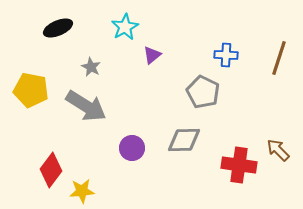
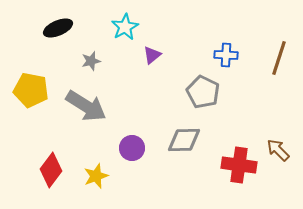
gray star: moved 6 px up; rotated 30 degrees clockwise
yellow star: moved 14 px right, 15 px up; rotated 15 degrees counterclockwise
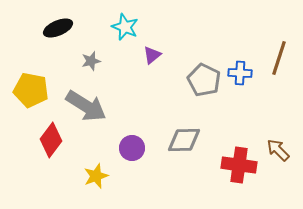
cyan star: rotated 20 degrees counterclockwise
blue cross: moved 14 px right, 18 px down
gray pentagon: moved 1 px right, 12 px up
red diamond: moved 30 px up
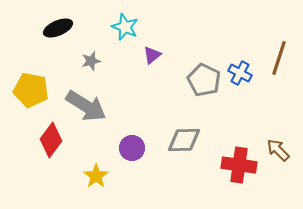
blue cross: rotated 25 degrees clockwise
yellow star: rotated 15 degrees counterclockwise
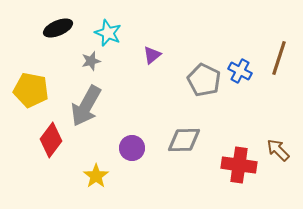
cyan star: moved 17 px left, 6 px down
blue cross: moved 2 px up
gray arrow: rotated 87 degrees clockwise
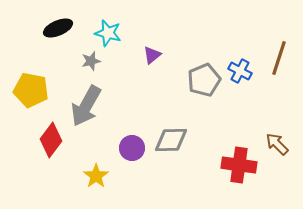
cyan star: rotated 8 degrees counterclockwise
gray pentagon: rotated 24 degrees clockwise
gray diamond: moved 13 px left
brown arrow: moved 1 px left, 6 px up
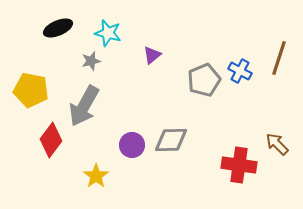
gray arrow: moved 2 px left
purple circle: moved 3 px up
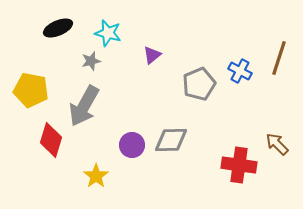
gray pentagon: moved 5 px left, 4 px down
red diamond: rotated 20 degrees counterclockwise
